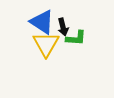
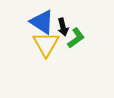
green L-shape: rotated 40 degrees counterclockwise
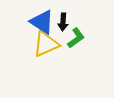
black arrow: moved 5 px up; rotated 18 degrees clockwise
yellow triangle: rotated 36 degrees clockwise
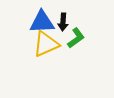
blue triangle: rotated 36 degrees counterclockwise
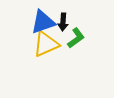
blue triangle: moved 1 px right; rotated 16 degrees counterclockwise
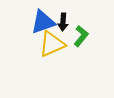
green L-shape: moved 5 px right, 2 px up; rotated 15 degrees counterclockwise
yellow triangle: moved 6 px right
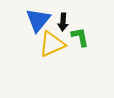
blue triangle: moved 5 px left, 2 px up; rotated 32 degrees counterclockwise
green L-shape: moved 1 px left, 1 px down; rotated 50 degrees counterclockwise
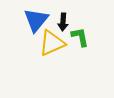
blue triangle: moved 2 px left
yellow triangle: moved 1 px up
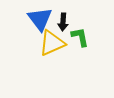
blue triangle: moved 4 px right, 1 px up; rotated 16 degrees counterclockwise
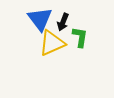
black arrow: rotated 18 degrees clockwise
green L-shape: rotated 20 degrees clockwise
